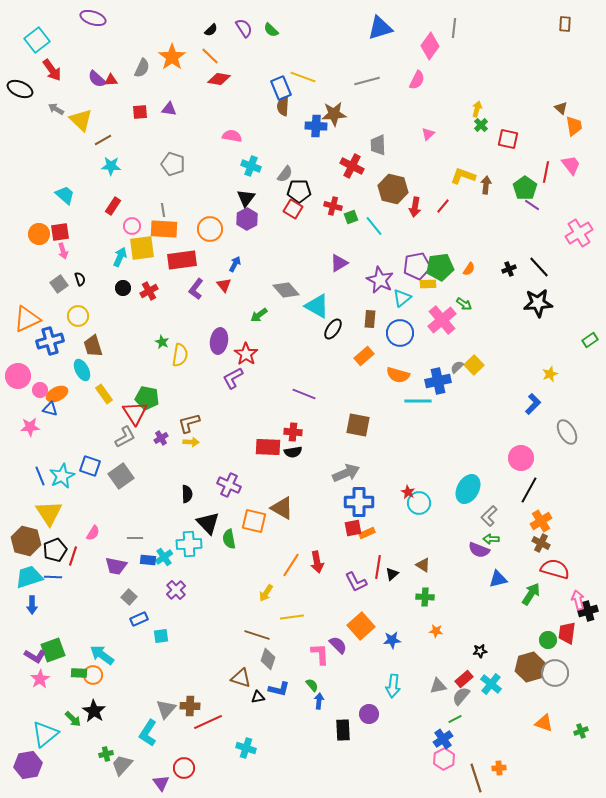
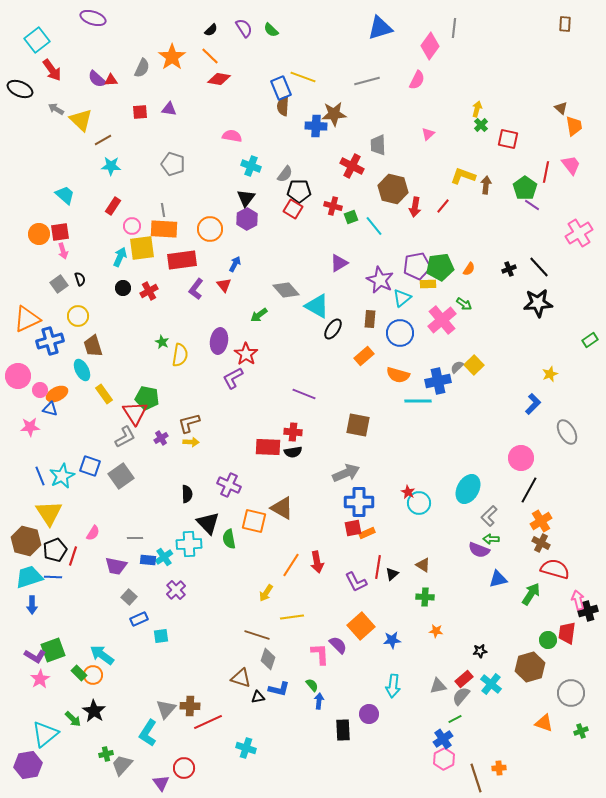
green rectangle at (79, 673): rotated 42 degrees clockwise
gray circle at (555, 673): moved 16 px right, 20 px down
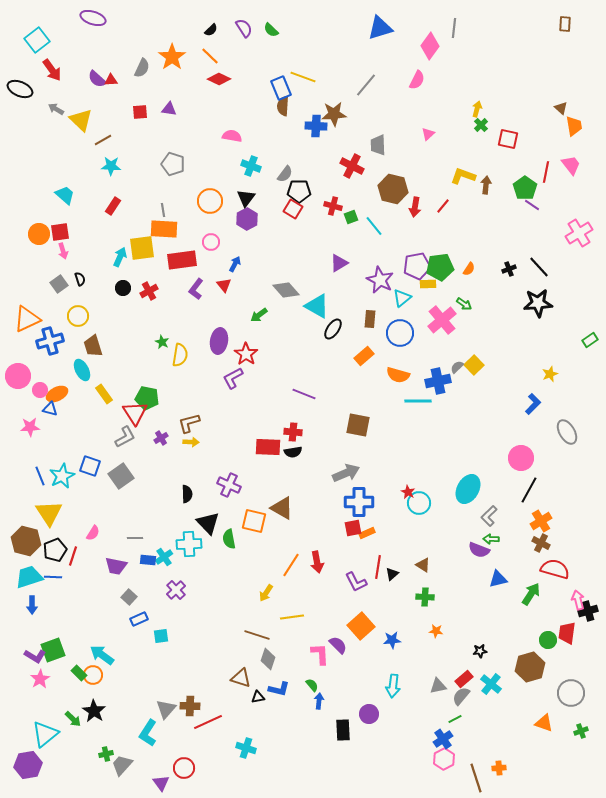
red diamond at (219, 79): rotated 15 degrees clockwise
gray line at (367, 81): moved 1 px left, 4 px down; rotated 35 degrees counterclockwise
pink circle at (132, 226): moved 79 px right, 16 px down
orange circle at (210, 229): moved 28 px up
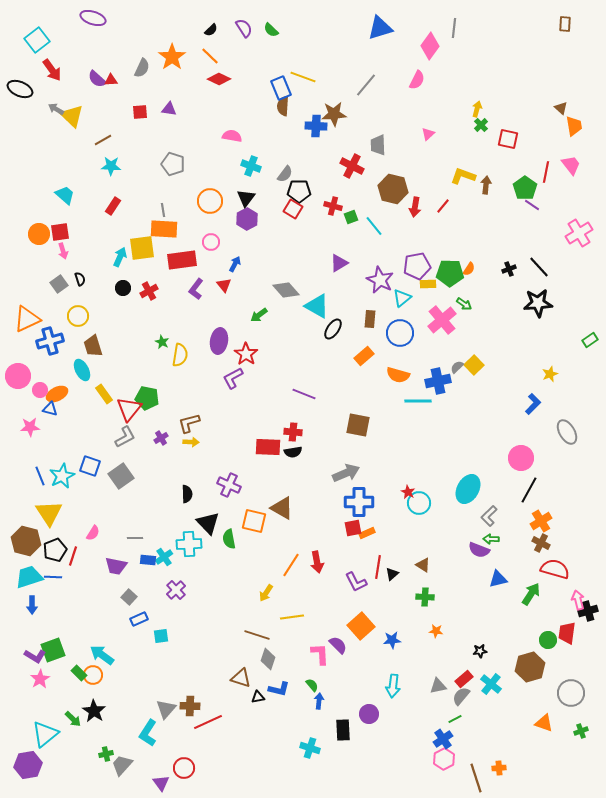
yellow triangle at (81, 120): moved 9 px left, 4 px up
green pentagon at (440, 267): moved 10 px right, 6 px down; rotated 8 degrees clockwise
red triangle at (135, 413): moved 6 px left, 4 px up; rotated 12 degrees clockwise
cyan cross at (246, 748): moved 64 px right
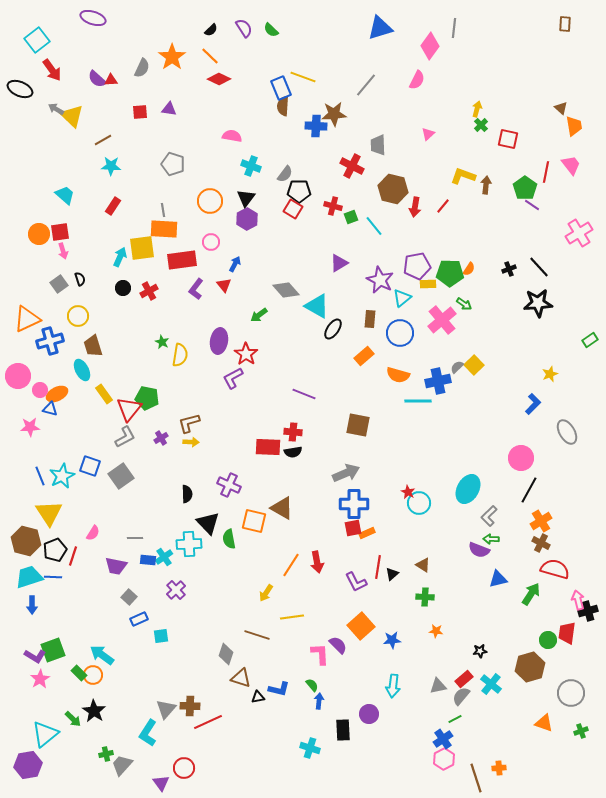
blue cross at (359, 502): moved 5 px left, 2 px down
gray diamond at (268, 659): moved 42 px left, 5 px up
